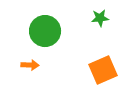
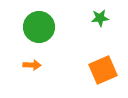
green circle: moved 6 px left, 4 px up
orange arrow: moved 2 px right
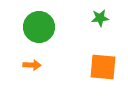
orange square: moved 3 px up; rotated 28 degrees clockwise
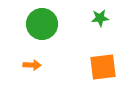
green circle: moved 3 px right, 3 px up
orange square: rotated 12 degrees counterclockwise
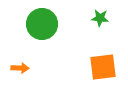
green star: rotated 12 degrees clockwise
orange arrow: moved 12 px left, 3 px down
